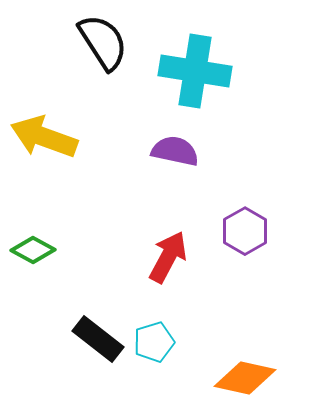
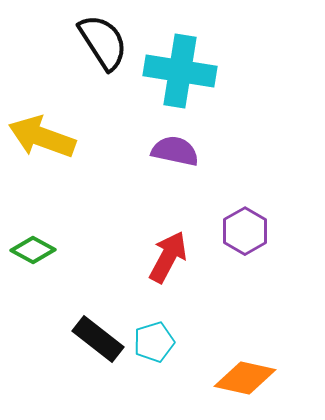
cyan cross: moved 15 px left
yellow arrow: moved 2 px left
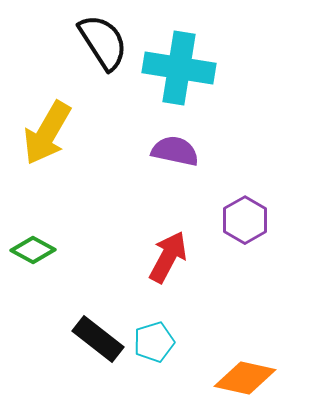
cyan cross: moved 1 px left, 3 px up
yellow arrow: moved 5 px right, 4 px up; rotated 80 degrees counterclockwise
purple hexagon: moved 11 px up
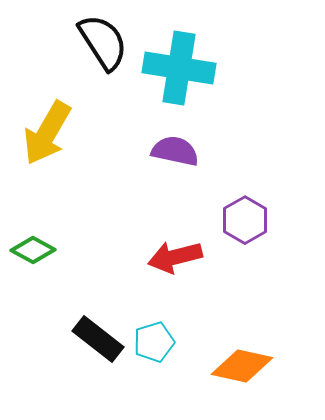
red arrow: moved 7 px right; rotated 132 degrees counterclockwise
orange diamond: moved 3 px left, 12 px up
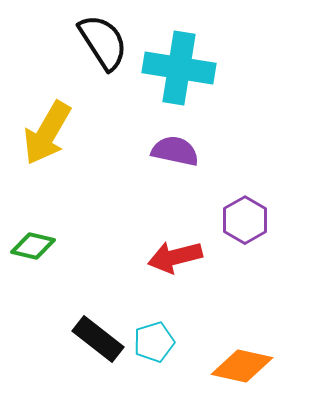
green diamond: moved 4 px up; rotated 15 degrees counterclockwise
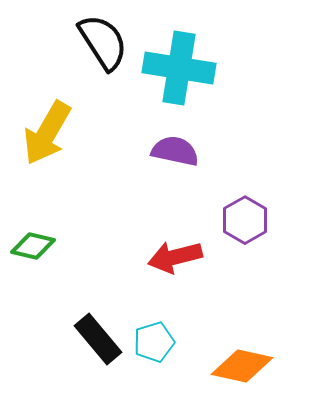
black rectangle: rotated 12 degrees clockwise
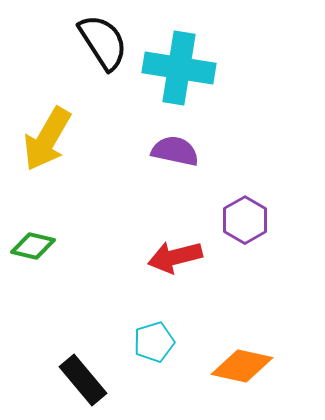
yellow arrow: moved 6 px down
black rectangle: moved 15 px left, 41 px down
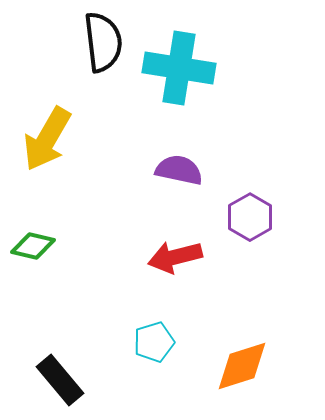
black semicircle: rotated 26 degrees clockwise
purple semicircle: moved 4 px right, 19 px down
purple hexagon: moved 5 px right, 3 px up
orange diamond: rotated 30 degrees counterclockwise
black rectangle: moved 23 px left
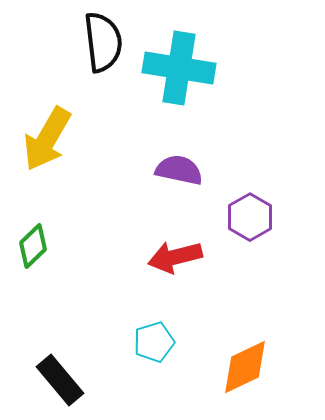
green diamond: rotated 57 degrees counterclockwise
orange diamond: moved 3 px right, 1 px down; rotated 8 degrees counterclockwise
